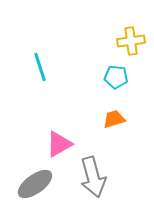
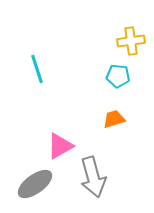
cyan line: moved 3 px left, 2 px down
cyan pentagon: moved 2 px right, 1 px up
pink triangle: moved 1 px right, 2 px down
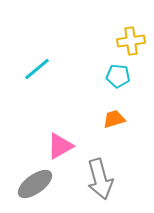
cyan line: rotated 68 degrees clockwise
gray arrow: moved 7 px right, 2 px down
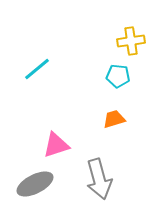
pink triangle: moved 4 px left, 1 px up; rotated 12 degrees clockwise
gray arrow: moved 1 px left
gray ellipse: rotated 9 degrees clockwise
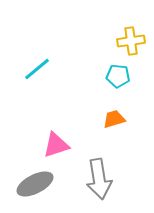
gray arrow: rotated 6 degrees clockwise
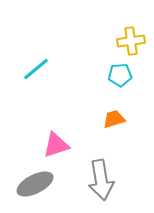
cyan line: moved 1 px left
cyan pentagon: moved 2 px right, 1 px up; rotated 10 degrees counterclockwise
gray arrow: moved 2 px right, 1 px down
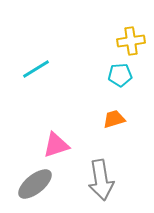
cyan line: rotated 8 degrees clockwise
gray ellipse: rotated 12 degrees counterclockwise
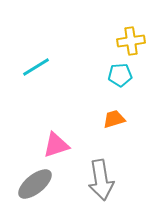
cyan line: moved 2 px up
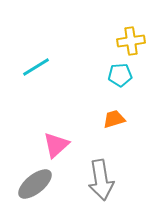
pink triangle: rotated 24 degrees counterclockwise
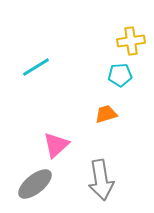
orange trapezoid: moved 8 px left, 5 px up
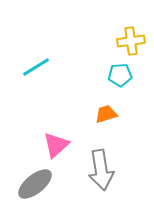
gray arrow: moved 10 px up
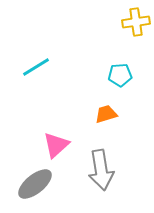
yellow cross: moved 5 px right, 19 px up
